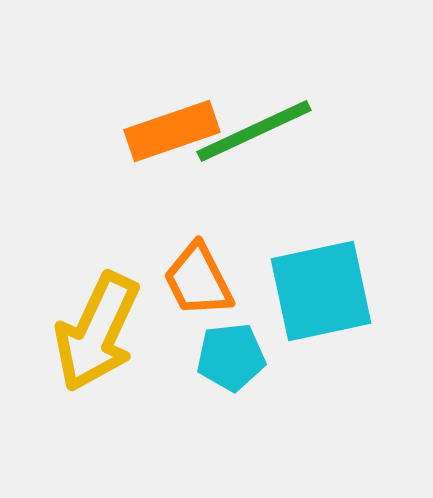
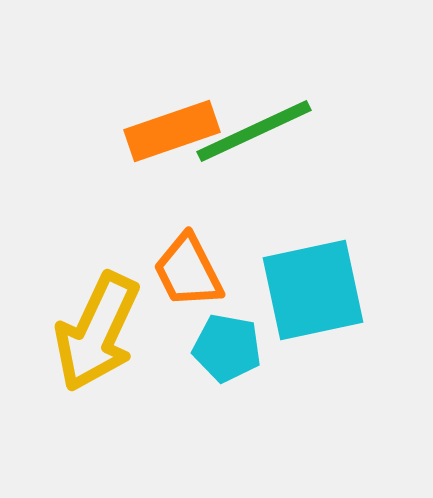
orange trapezoid: moved 10 px left, 9 px up
cyan square: moved 8 px left, 1 px up
cyan pentagon: moved 4 px left, 9 px up; rotated 16 degrees clockwise
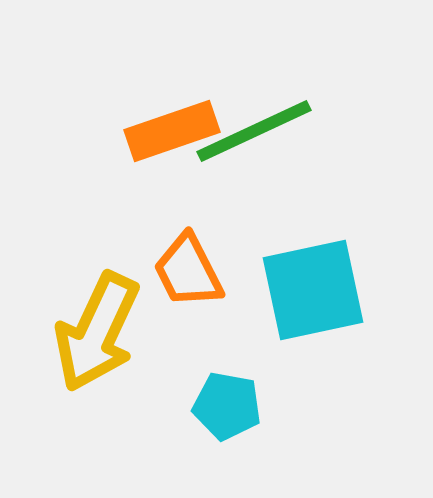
cyan pentagon: moved 58 px down
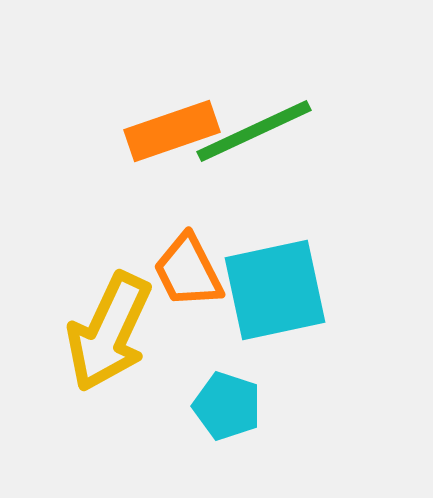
cyan square: moved 38 px left
yellow arrow: moved 12 px right
cyan pentagon: rotated 8 degrees clockwise
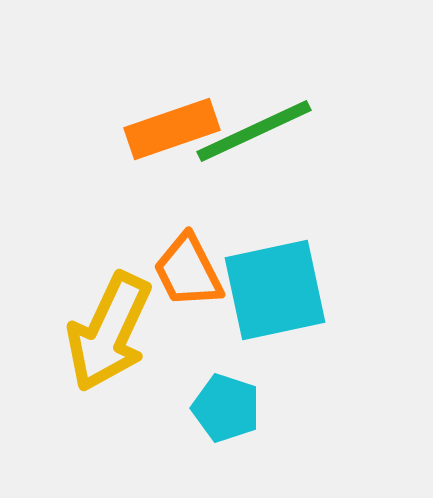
orange rectangle: moved 2 px up
cyan pentagon: moved 1 px left, 2 px down
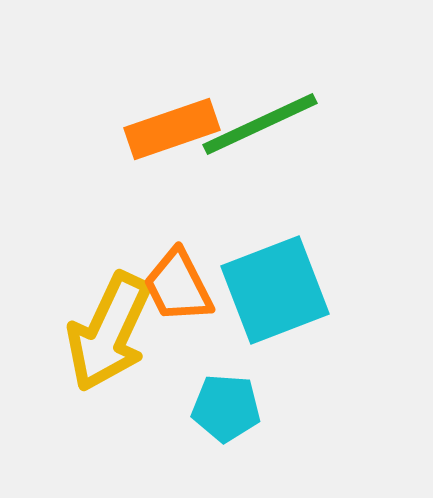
green line: moved 6 px right, 7 px up
orange trapezoid: moved 10 px left, 15 px down
cyan square: rotated 9 degrees counterclockwise
cyan pentagon: rotated 14 degrees counterclockwise
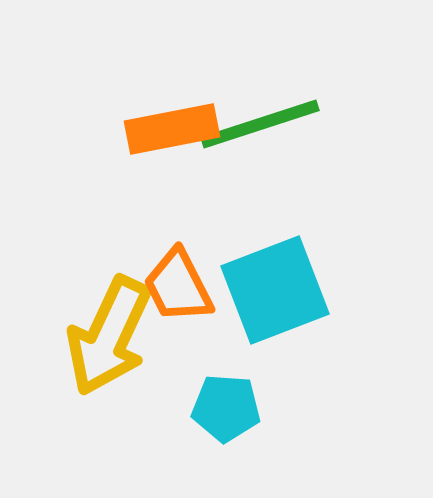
green line: rotated 7 degrees clockwise
orange rectangle: rotated 8 degrees clockwise
yellow arrow: moved 4 px down
